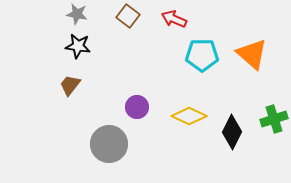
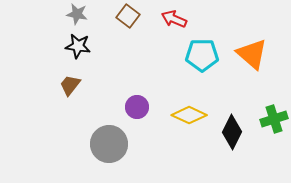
yellow diamond: moved 1 px up
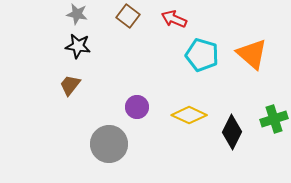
cyan pentagon: rotated 16 degrees clockwise
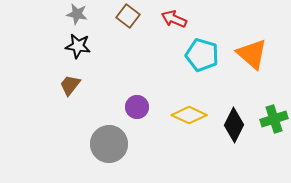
black diamond: moved 2 px right, 7 px up
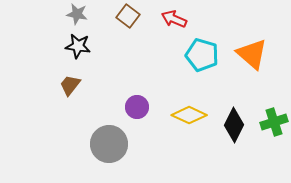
green cross: moved 3 px down
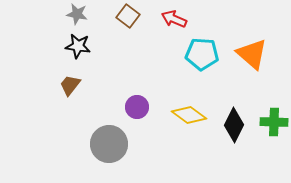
cyan pentagon: moved 1 px up; rotated 12 degrees counterclockwise
yellow diamond: rotated 12 degrees clockwise
green cross: rotated 20 degrees clockwise
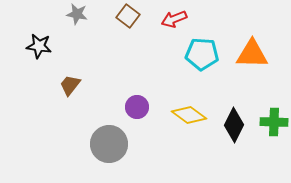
red arrow: rotated 45 degrees counterclockwise
black star: moved 39 px left
orange triangle: rotated 40 degrees counterclockwise
